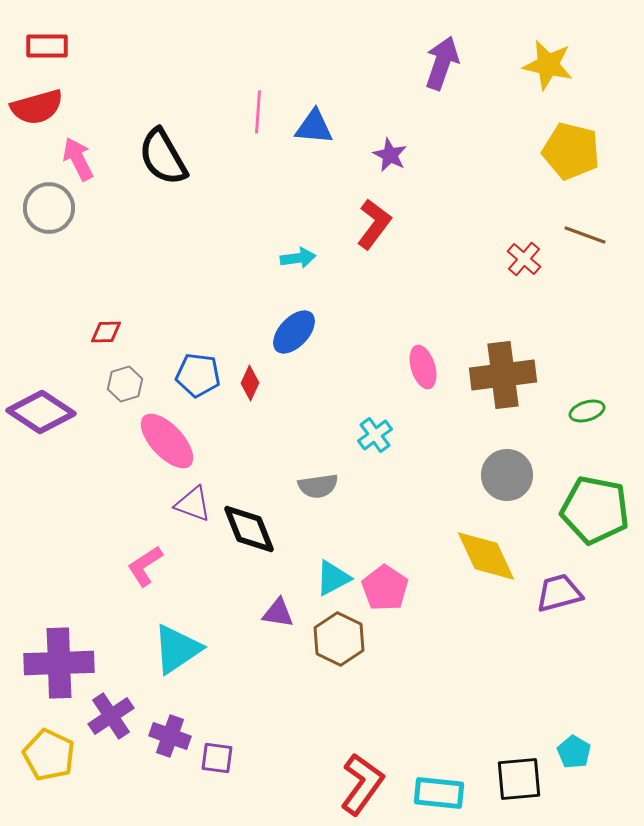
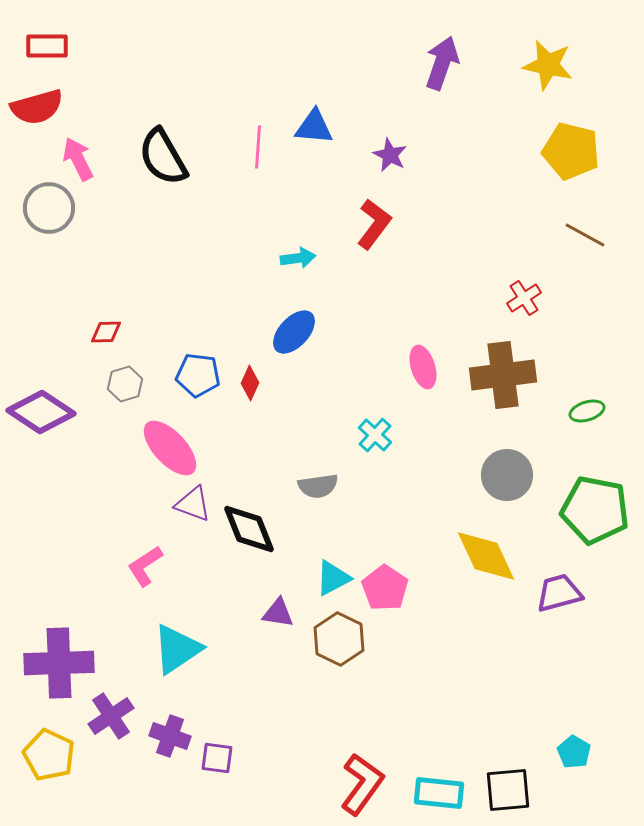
pink line at (258, 112): moved 35 px down
brown line at (585, 235): rotated 9 degrees clockwise
red cross at (524, 259): moved 39 px down; rotated 16 degrees clockwise
cyan cross at (375, 435): rotated 12 degrees counterclockwise
pink ellipse at (167, 441): moved 3 px right, 7 px down
black square at (519, 779): moved 11 px left, 11 px down
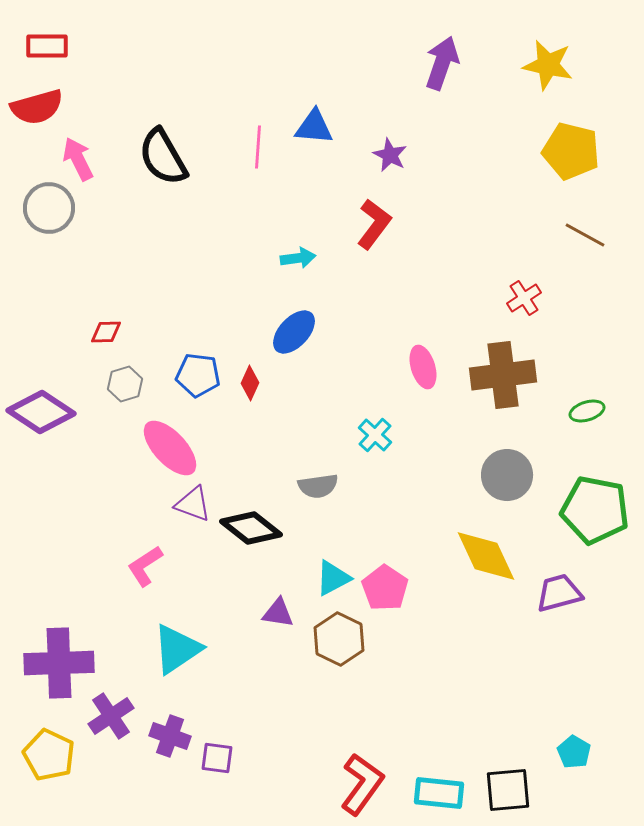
black diamond at (249, 529): moved 2 px right, 1 px up; rotated 30 degrees counterclockwise
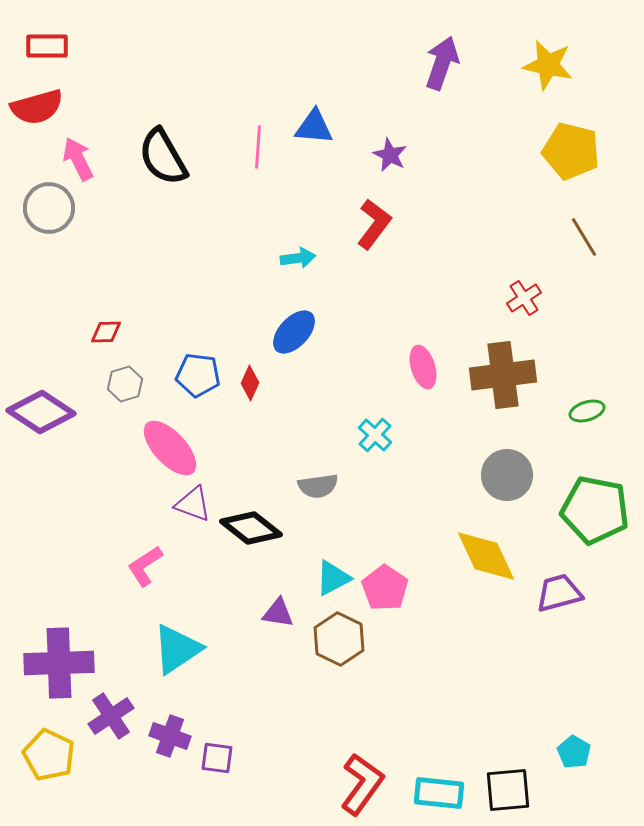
brown line at (585, 235): moved 1 px left, 2 px down; rotated 30 degrees clockwise
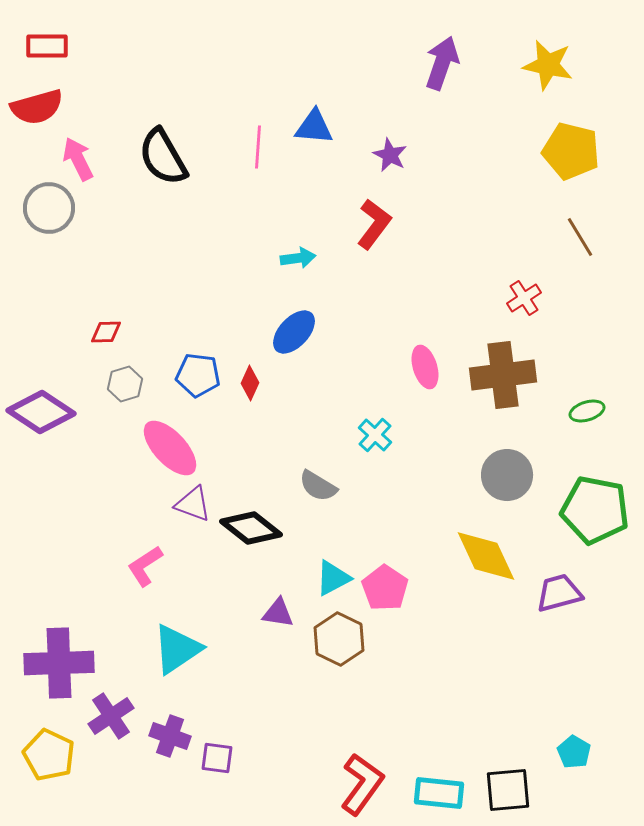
brown line at (584, 237): moved 4 px left
pink ellipse at (423, 367): moved 2 px right
gray semicircle at (318, 486): rotated 39 degrees clockwise
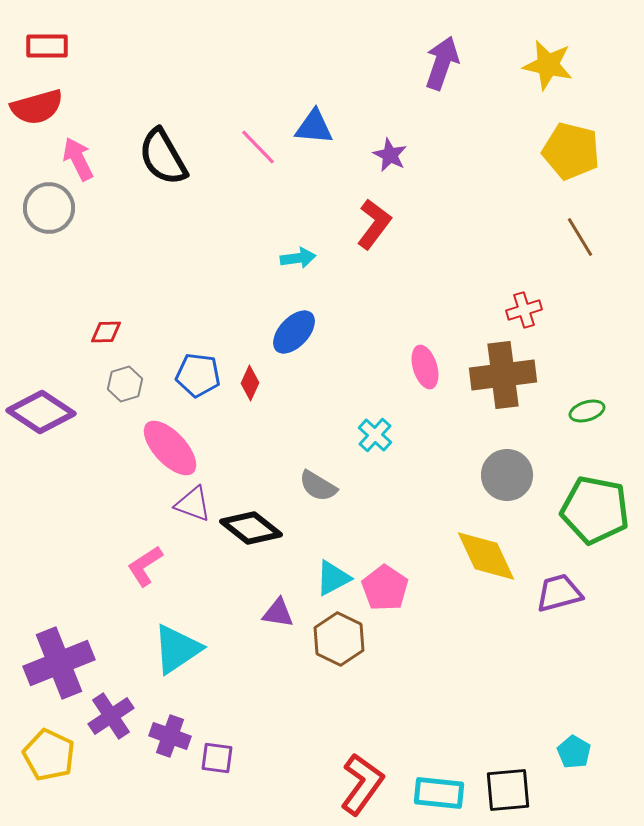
pink line at (258, 147): rotated 48 degrees counterclockwise
red cross at (524, 298): moved 12 px down; rotated 16 degrees clockwise
purple cross at (59, 663): rotated 20 degrees counterclockwise
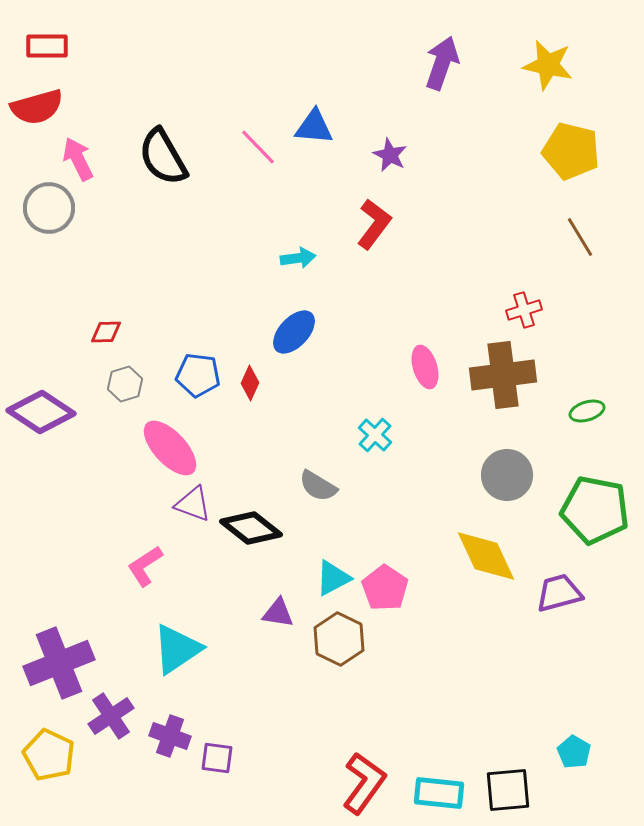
red L-shape at (362, 784): moved 2 px right, 1 px up
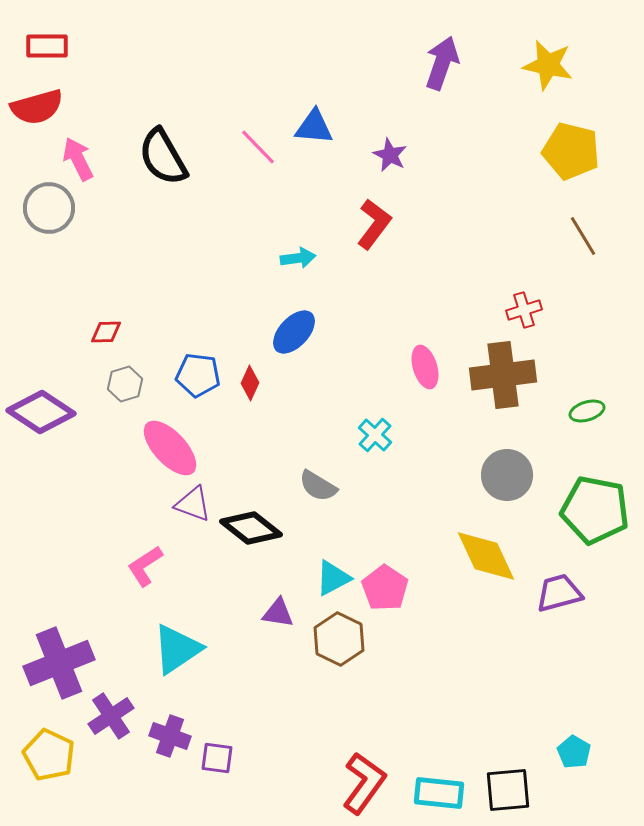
brown line at (580, 237): moved 3 px right, 1 px up
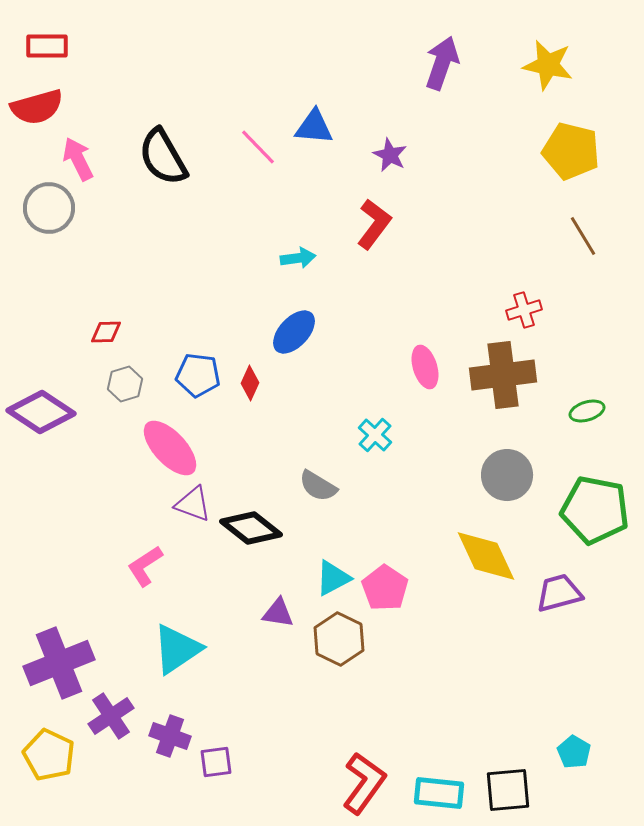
purple square at (217, 758): moved 1 px left, 4 px down; rotated 16 degrees counterclockwise
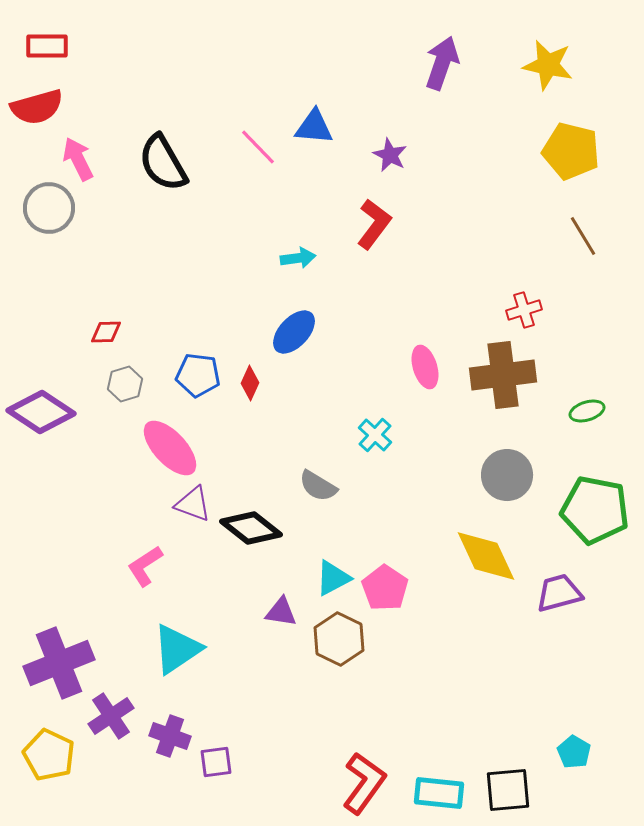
black semicircle at (163, 157): moved 6 px down
purple triangle at (278, 613): moved 3 px right, 1 px up
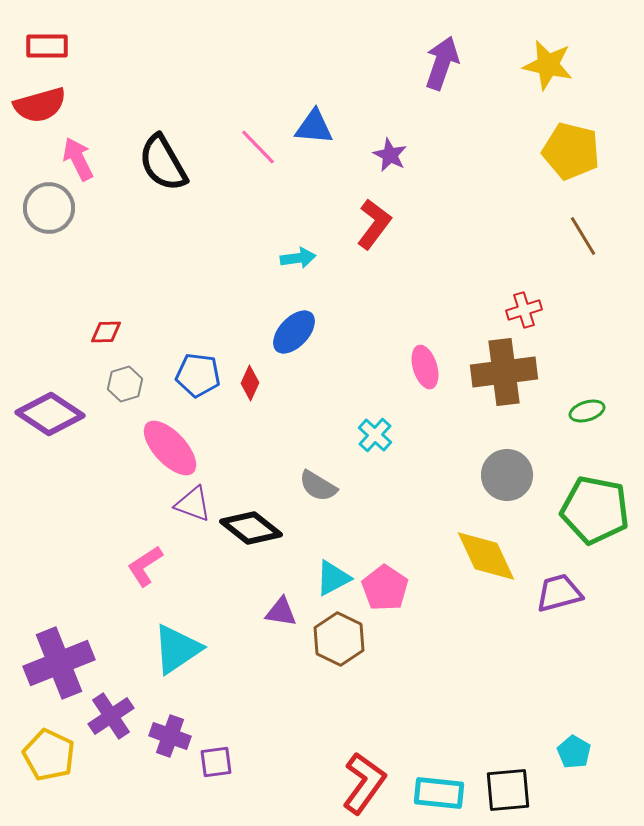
red semicircle at (37, 107): moved 3 px right, 2 px up
brown cross at (503, 375): moved 1 px right, 3 px up
purple diamond at (41, 412): moved 9 px right, 2 px down
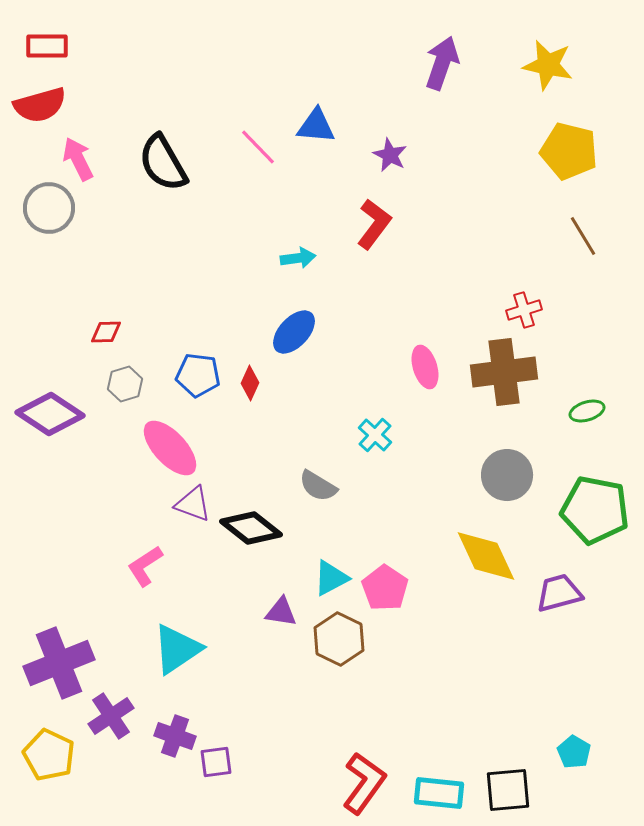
blue triangle at (314, 127): moved 2 px right, 1 px up
yellow pentagon at (571, 151): moved 2 px left
cyan triangle at (333, 578): moved 2 px left
purple cross at (170, 736): moved 5 px right
